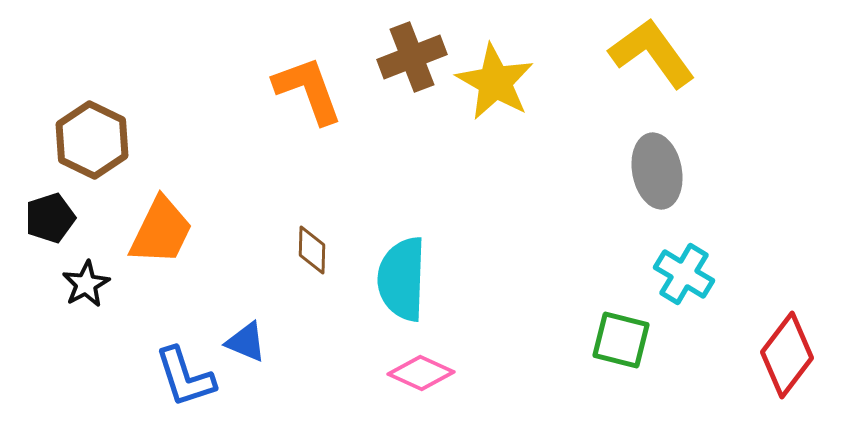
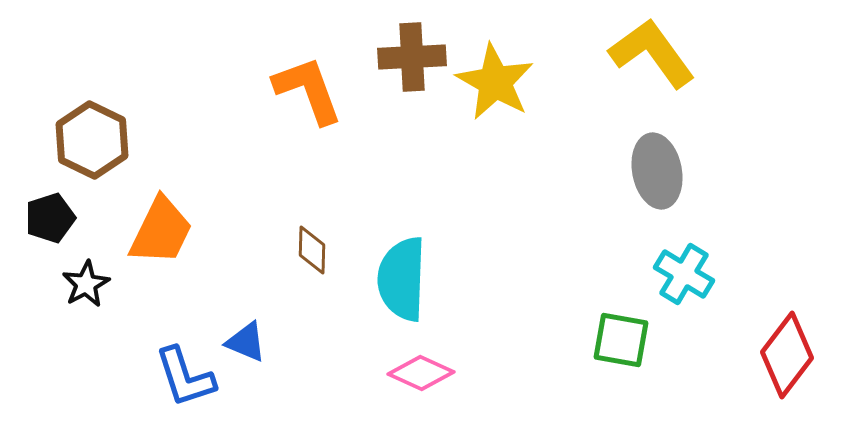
brown cross: rotated 18 degrees clockwise
green square: rotated 4 degrees counterclockwise
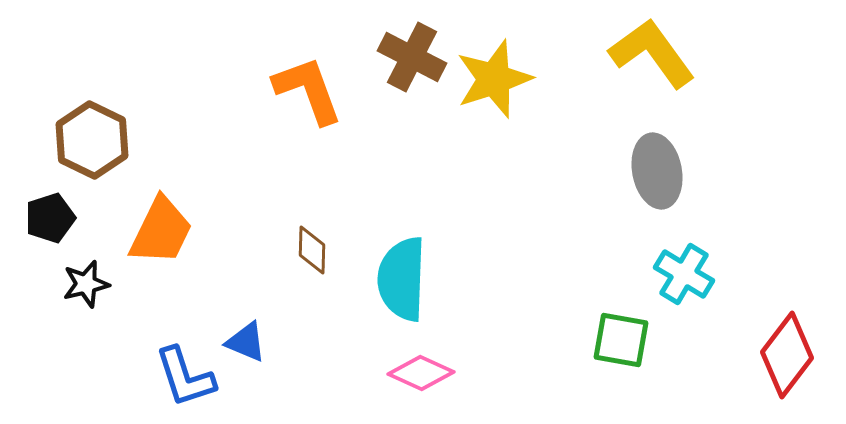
brown cross: rotated 30 degrees clockwise
yellow star: moved 1 px left, 3 px up; rotated 24 degrees clockwise
black star: rotated 15 degrees clockwise
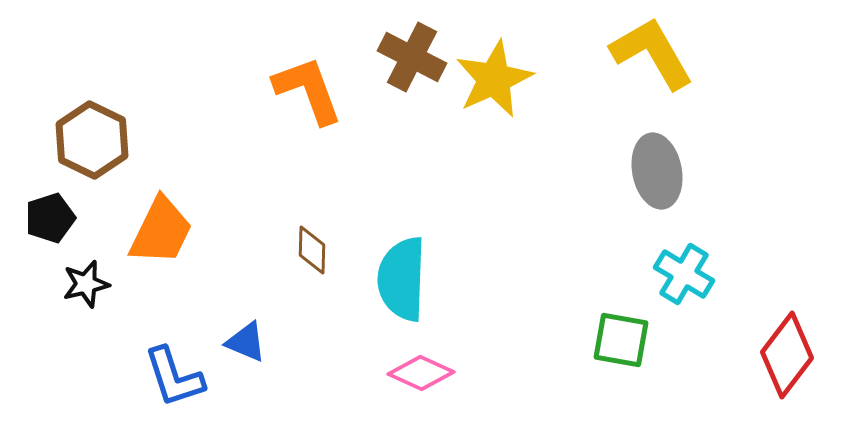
yellow L-shape: rotated 6 degrees clockwise
yellow star: rotated 6 degrees counterclockwise
blue L-shape: moved 11 px left
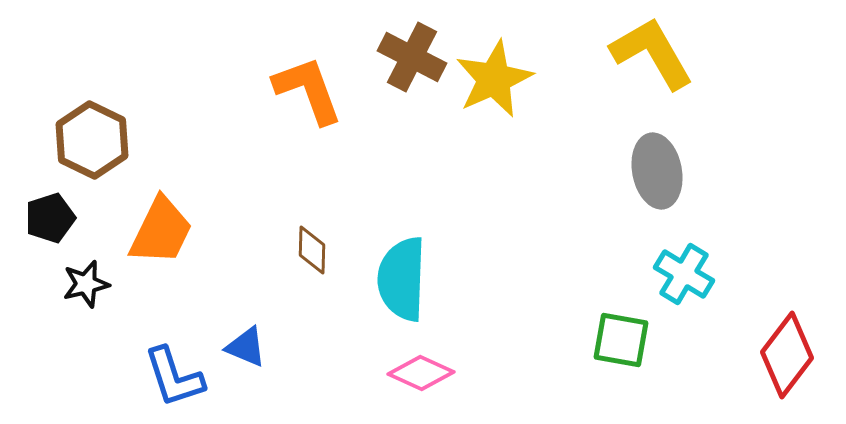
blue triangle: moved 5 px down
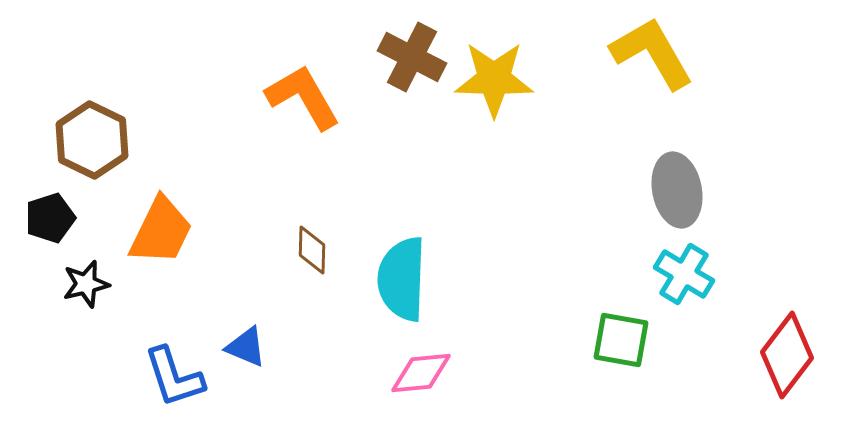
yellow star: rotated 26 degrees clockwise
orange L-shape: moved 5 px left, 7 px down; rotated 10 degrees counterclockwise
gray ellipse: moved 20 px right, 19 px down
pink diamond: rotated 30 degrees counterclockwise
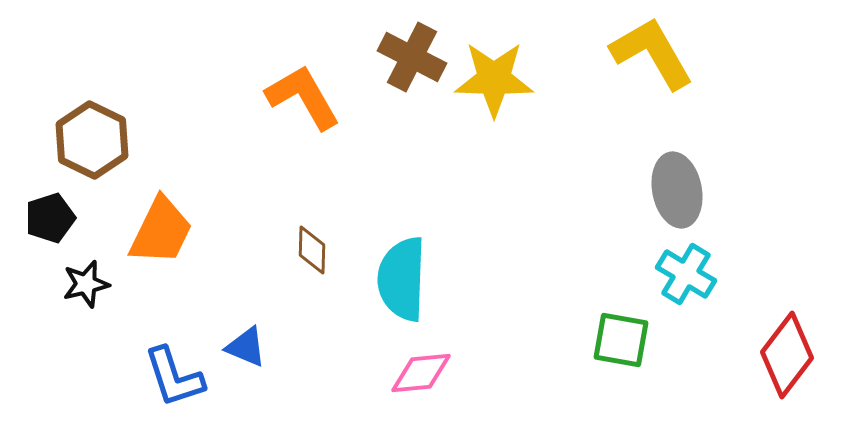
cyan cross: moved 2 px right
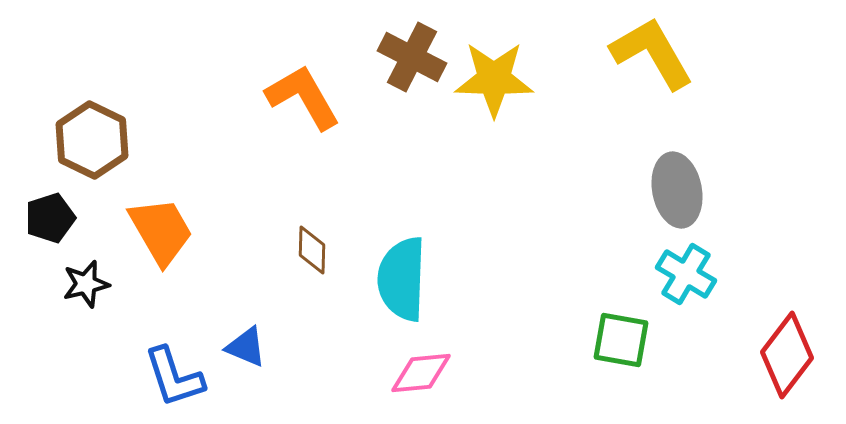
orange trapezoid: rotated 56 degrees counterclockwise
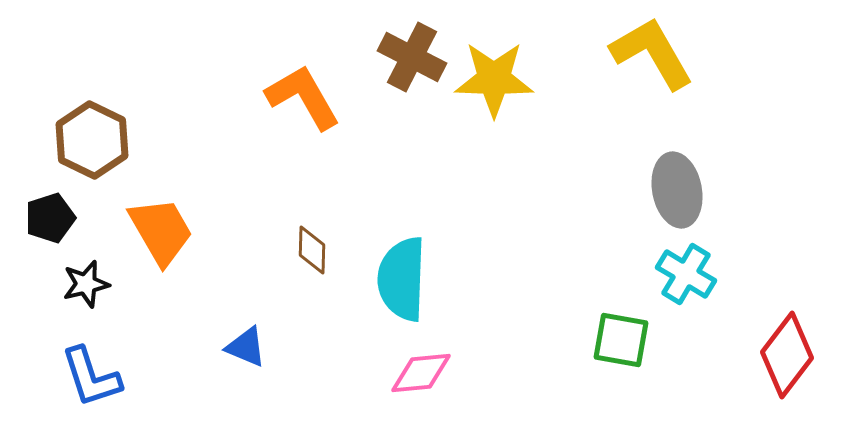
blue L-shape: moved 83 px left
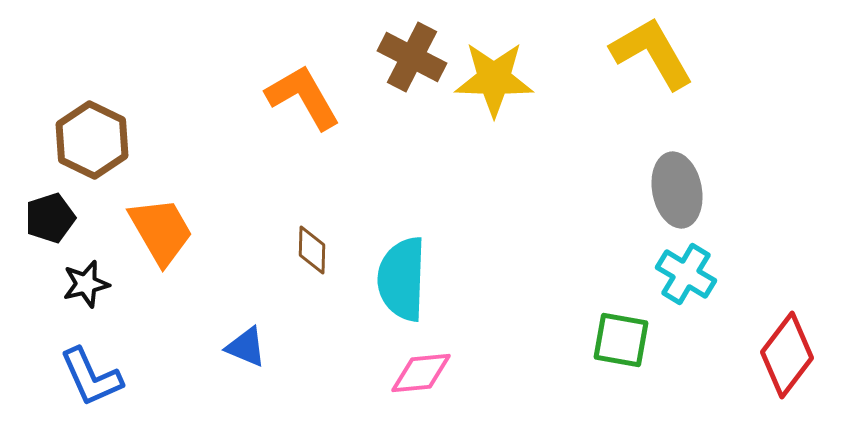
blue L-shape: rotated 6 degrees counterclockwise
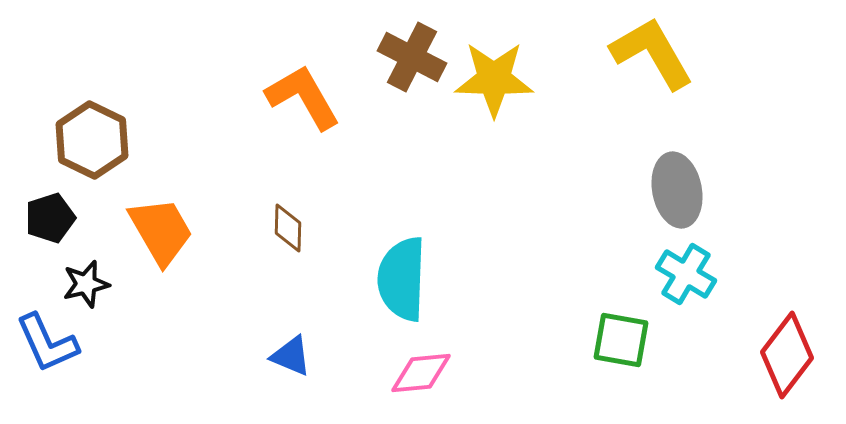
brown diamond: moved 24 px left, 22 px up
blue triangle: moved 45 px right, 9 px down
blue L-shape: moved 44 px left, 34 px up
